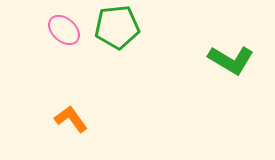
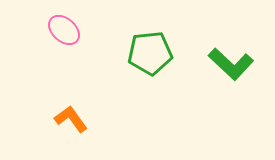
green pentagon: moved 33 px right, 26 px down
green L-shape: moved 4 px down; rotated 12 degrees clockwise
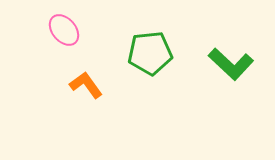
pink ellipse: rotated 8 degrees clockwise
orange L-shape: moved 15 px right, 34 px up
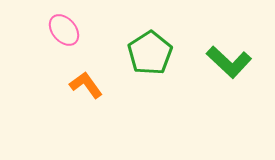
green pentagon: rotated 27 degrees counterclockwise
green L-shape: moved 2 px left, 2 px up
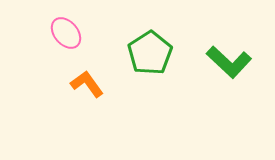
pink ellipse: moved 2 px right, 3 px down
orange L-shape: moved 1 px right, 1 px up
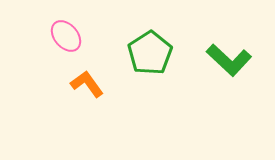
pink ellipse: moved 3 px down
green L-shape: moved 2 px up
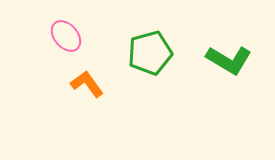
green pentagon: rotated 18 degrees clockwise
green L-shape: rotated 12 degrees counterclockwise
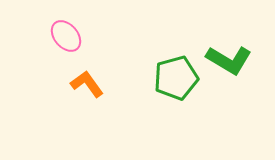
green pentagon: moved 26 px right, 25 px down
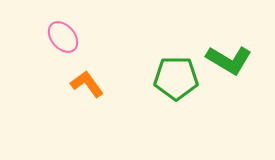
pink ellipse: moved 3 px left, 1 px down
green pentagon: rotated 15 degrees clockwise
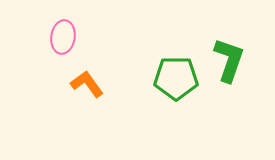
pink ellipse: rotated 48 degrees clockwise
green L-shape: rotated 102 degrees counterclockwise
